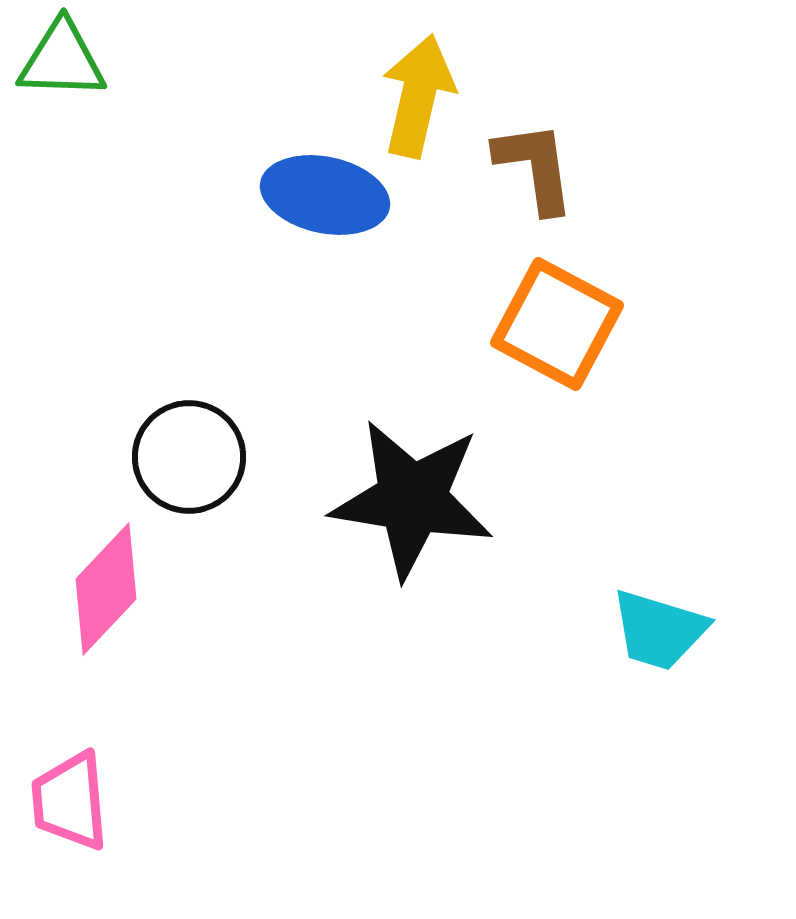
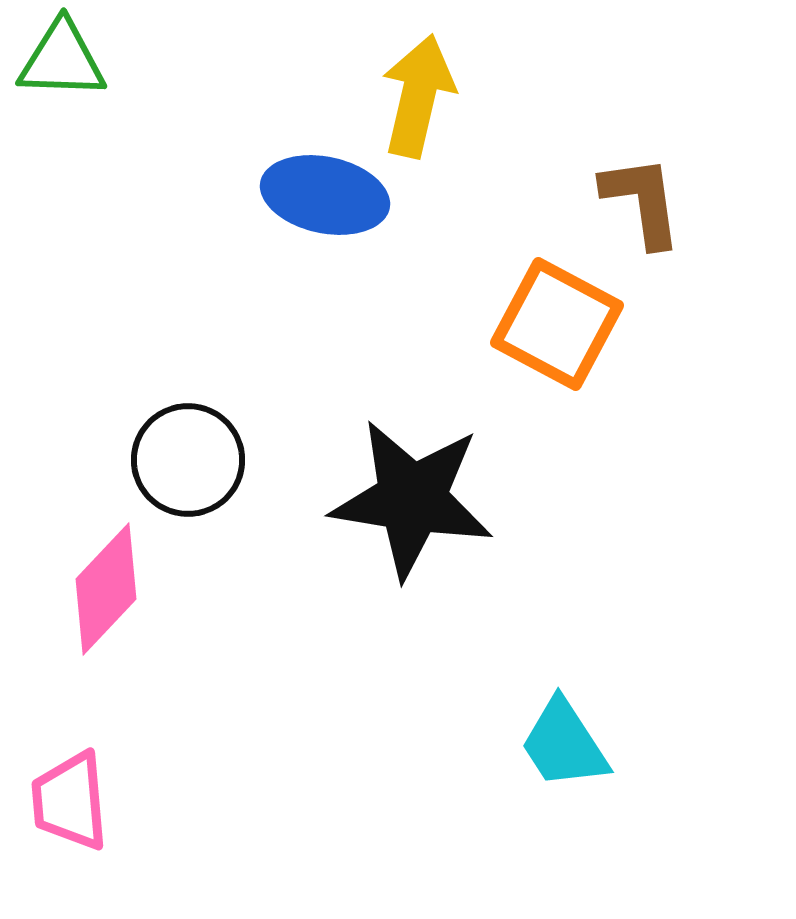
brown L-shape: moved 107 px right, 34 px down
black circle: moved 1 px left, 3 px down
cyan trapezoid: moved 95 px left, 114 px down; rotated 40 degrees clockwise
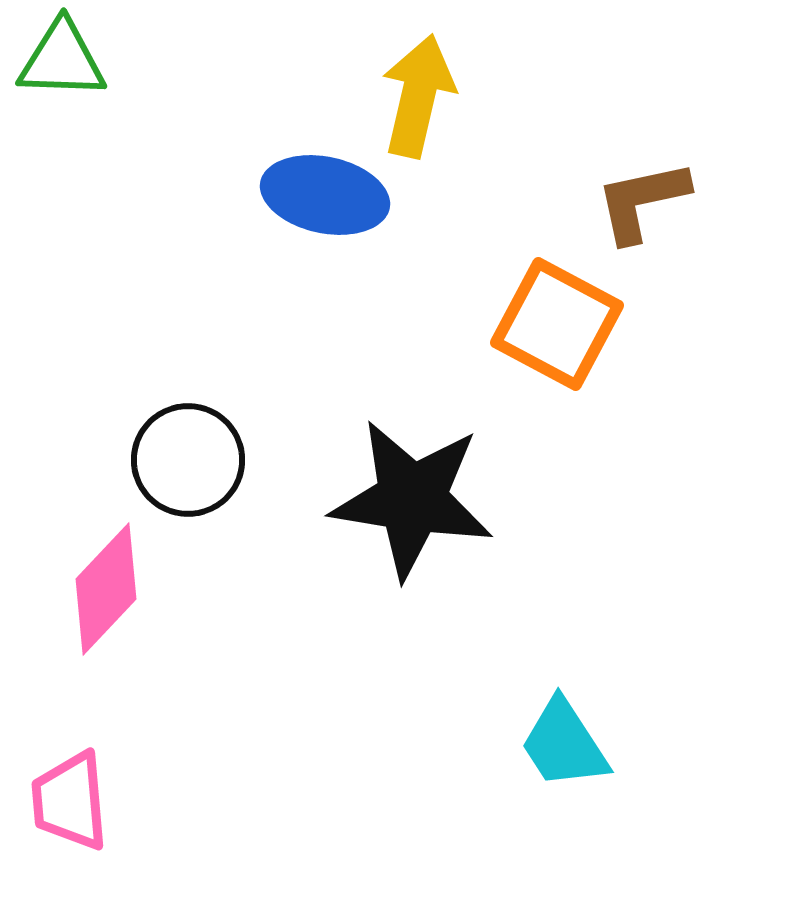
brown L-shape: rotated 94 degrees counterclockwise
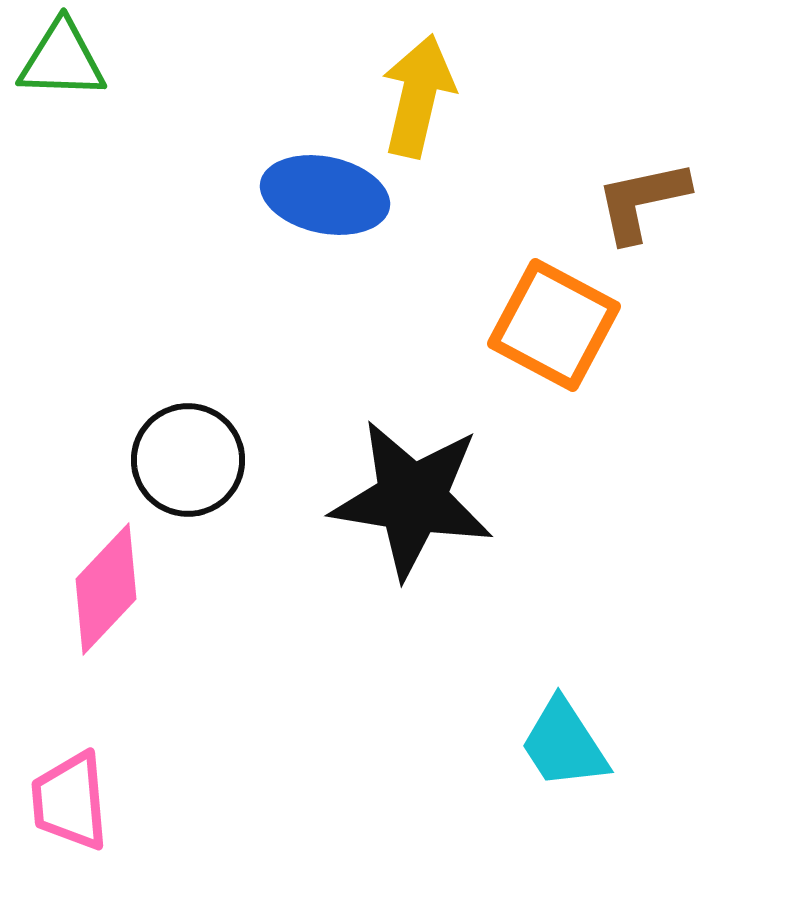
orange square: moved 3 px left, 1 px down
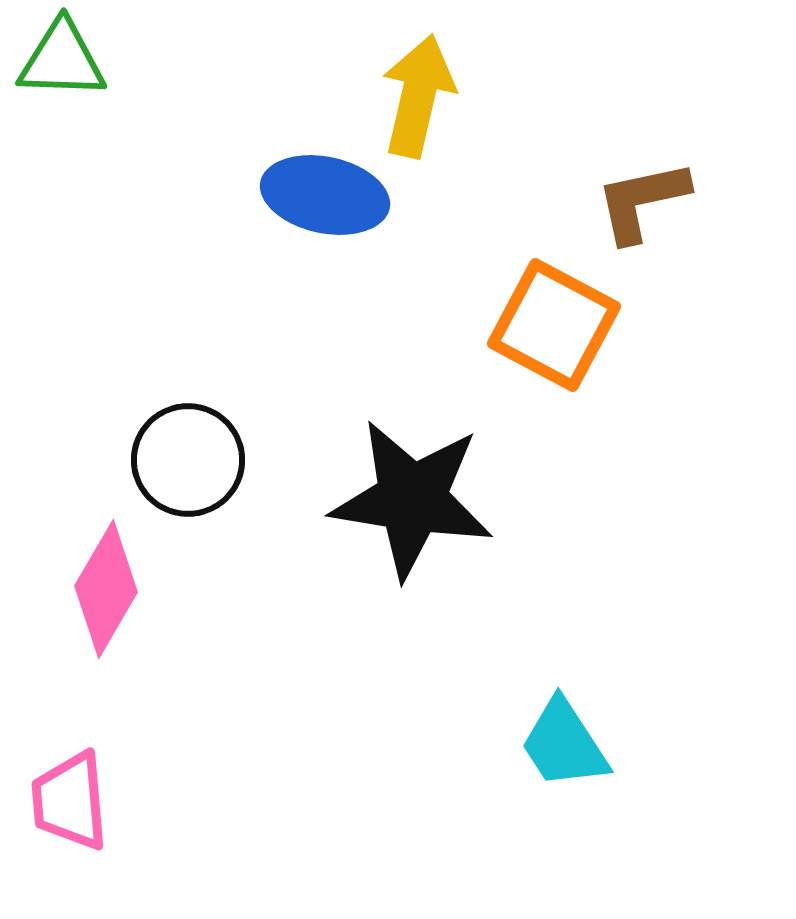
pink diamond: rotated 13 degrees counterclockwise
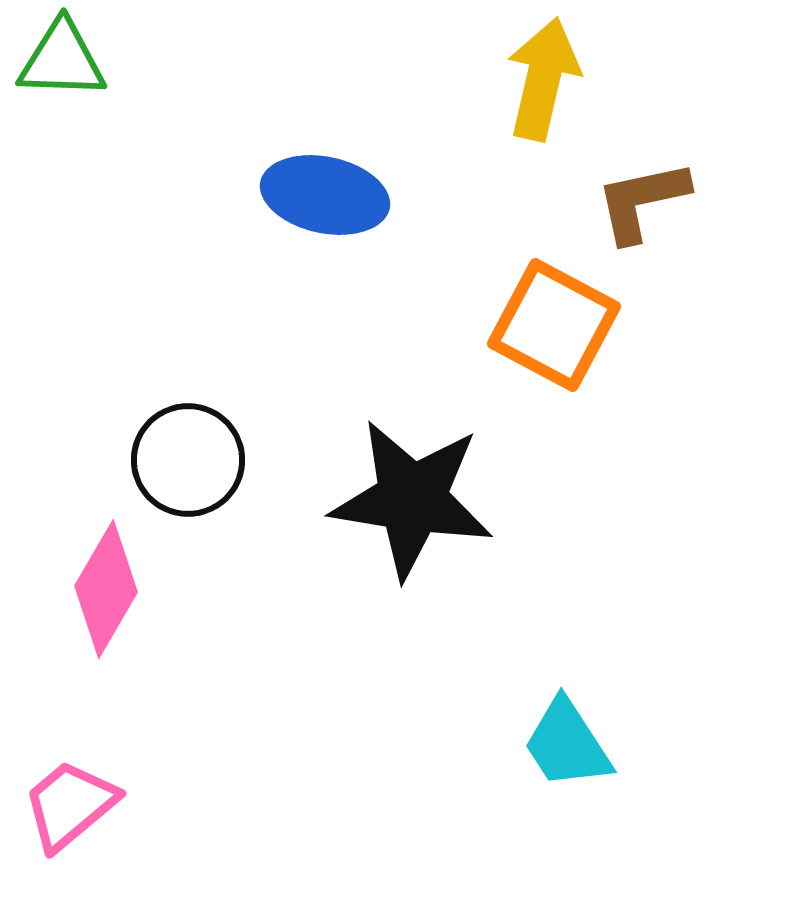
yellow arrow: moved 125 px right, 17 px up
cyan trapezoid: moved 3 px right
pink trapezoid: moved 4 px down; rotated 55 degrees clockwise
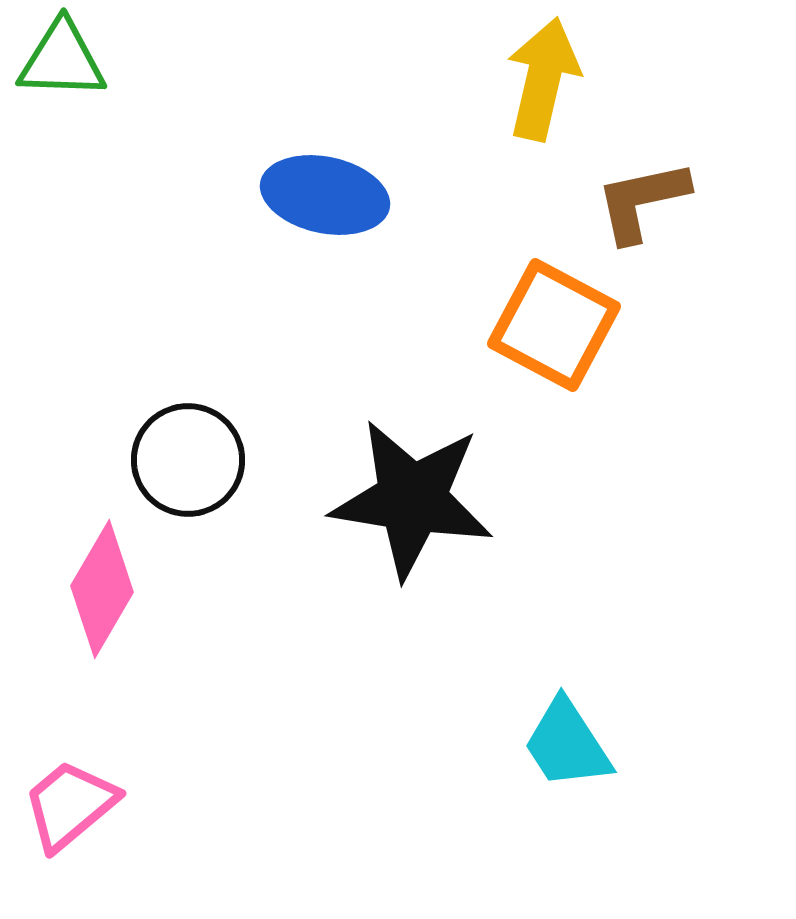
pink diamond: moved 4 px left
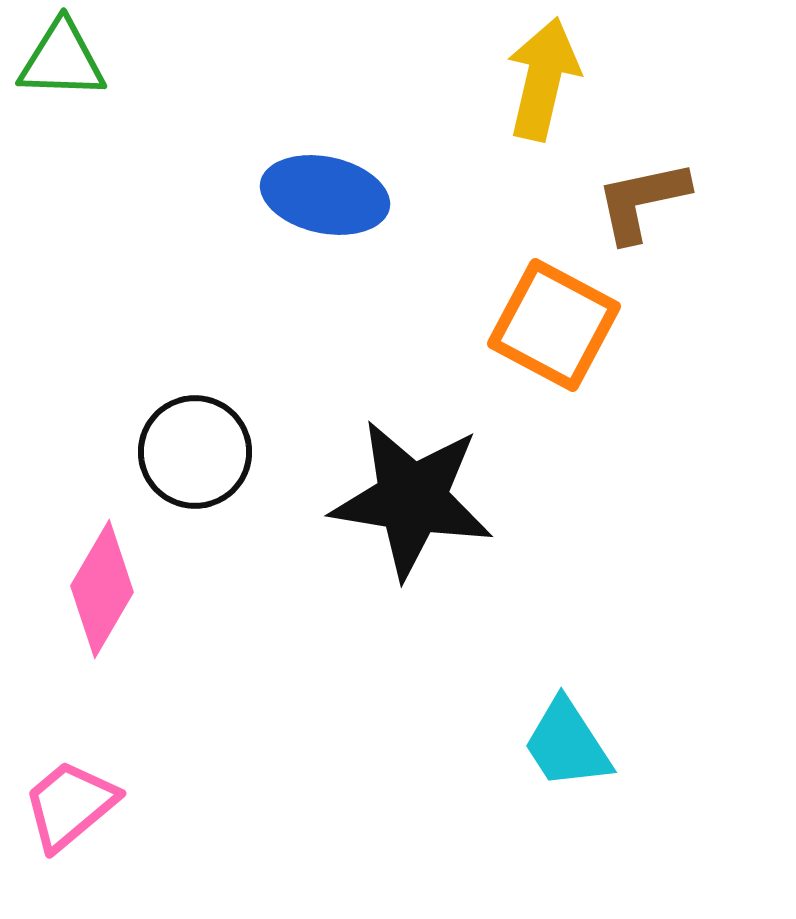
black circle: moved 7 px right, 8 px up
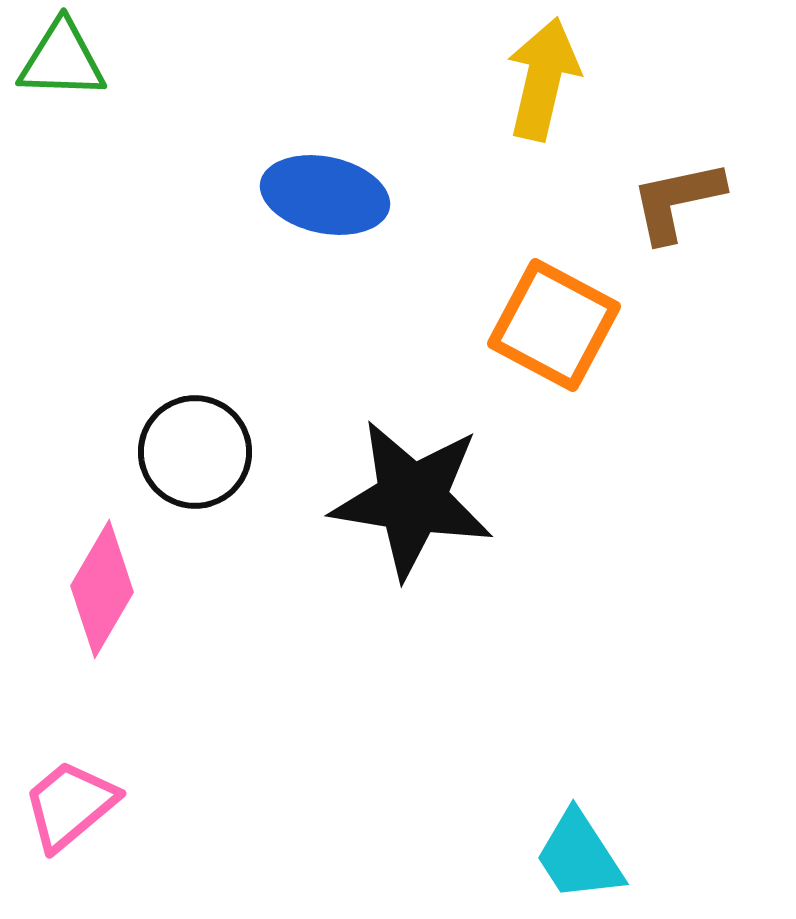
brown L-shape: moved 35 px right
cyan trapezoid: moved 12 px right, 112 px down
